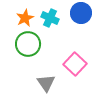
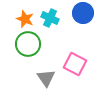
blue circle: moved 2 px right
orange star: moved 1 px down; rotated 24 degrees counterclockwise
pink square: rotated 15 degrees counterclockwise
gray triangle: moved 5 px up
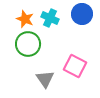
blue circle: moved 1 px left, 1 px down
pink square: moved 2 px down
gray triangle: moved 1 px left, 1 px down
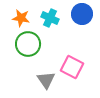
orange star: moved 4 px left, 1 px up; rotated 12 degrees counterclockwise
pink square: moved 3 px left, 1 px down
gray triangle: moved 1 px right, 1 px down
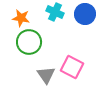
blue circle: moved 3 px right
cyan cross: moved 5 px right, 6 px up
green circle: moved 1 px right, 2 px up
gray triangle: moved 5 px up
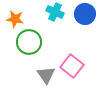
orange star: moved 6 px left, 1 px down
pink square: moved 1 px up; rotated 10 degrees clockwise
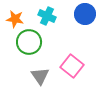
cyan cross: moved 8 px left, 4 px down
gray triangle: moved 6 px left, 1 px down
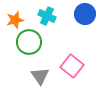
orange star: moved 1 px down; rotated 24 degrees counterclockwise
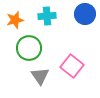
cyan cross: rotated 30 degrees counterclockwise
green circle: moved 6 px down
